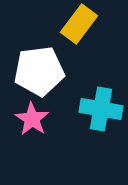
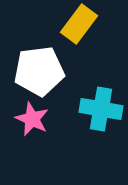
pink star: rotated 8 degrees counterclockwise
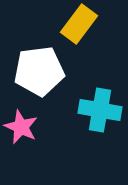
cyan cross: moved 1 px left, 1 px down
pink star: moved 11 px left, 8 px down
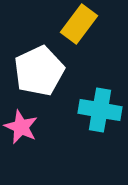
white pentagon: rotated 18 degrees counterclockwise
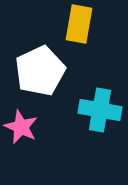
yellow rectangle: rotated 27 degrees counterclockwise
white pentagon: moved 1 px right
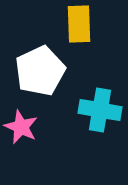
yellow rectangle: rotated 12 degrees counterclockwise
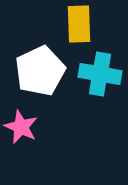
cyan cross: moved 36 px up
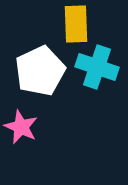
yellow rectangle: moved 3 px left
cyan cross: moved 3 px left, 7 px up; rotated 9 degrees clockwise
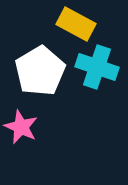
yellow rectangle: rotated 60 degrees counterclockwise
white pentagon: rotated 6 degrees counterclockwise
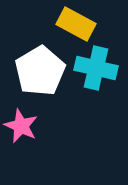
cyan cross: moved 1 px left, 1 px down; rotated 6 degrees counterclockwise
pink star: moved 1 px up
